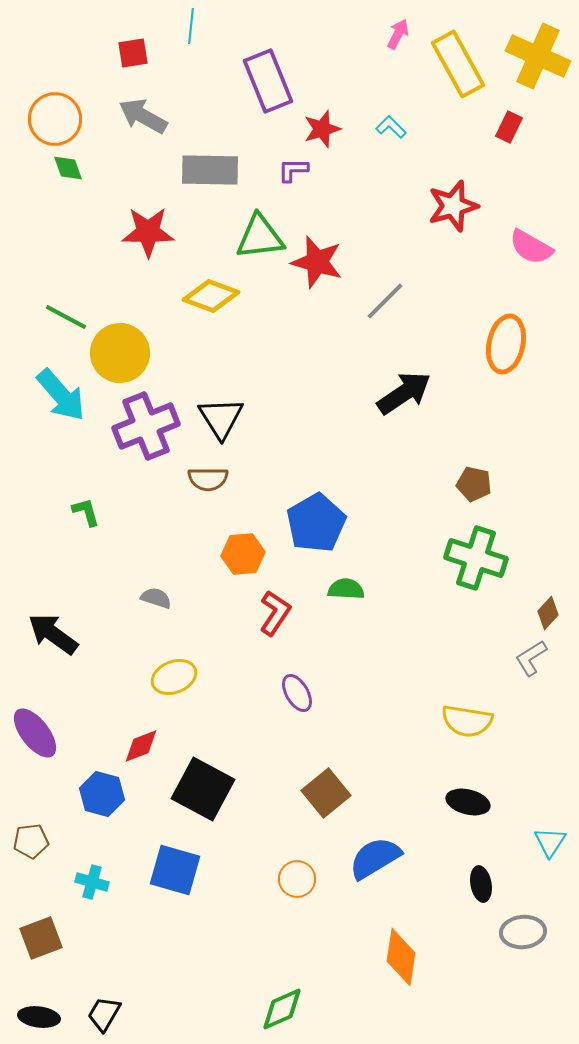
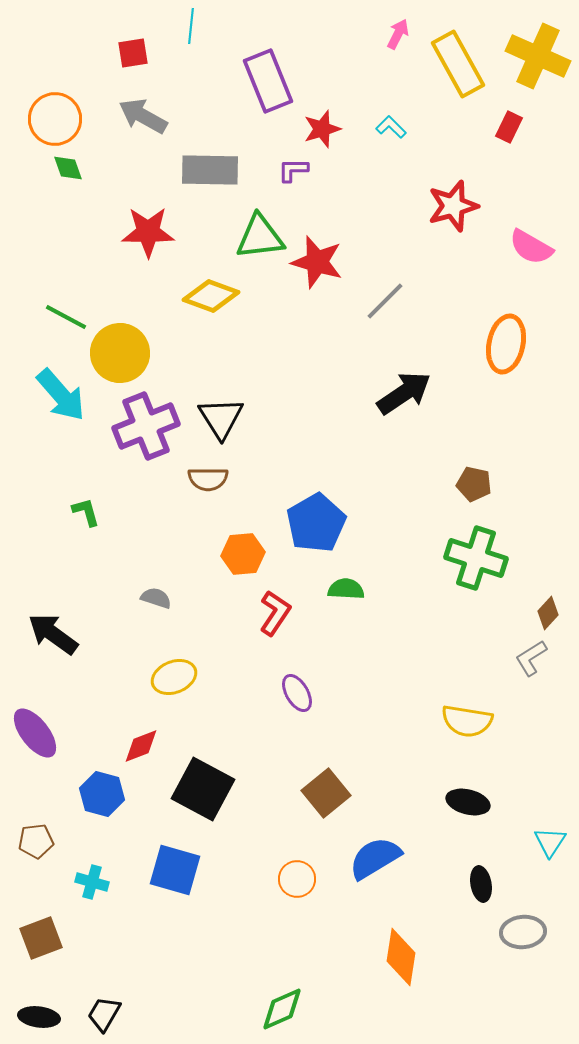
brown pentagon at (31, 841): moved 5 px right
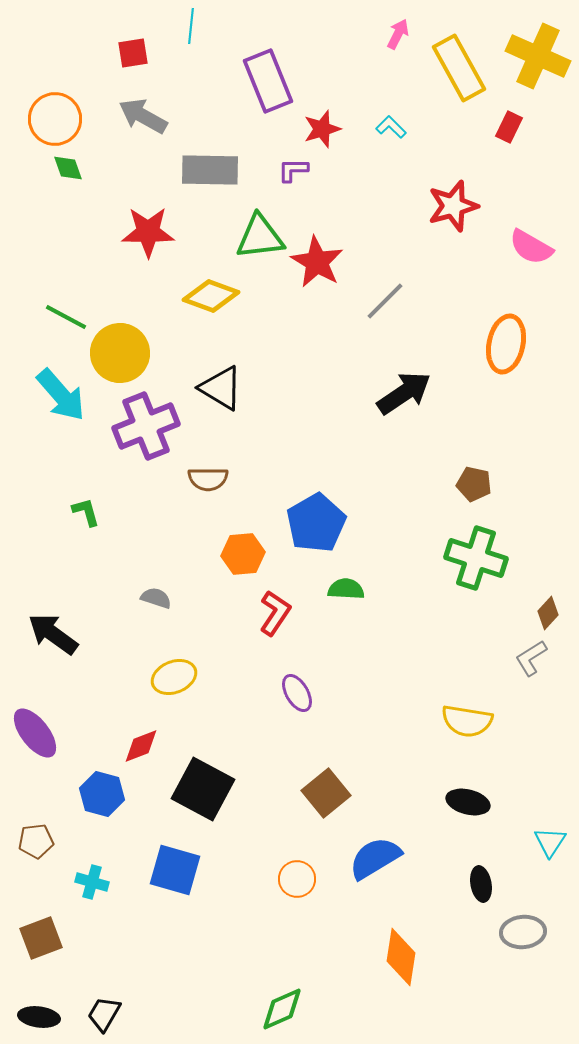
yellow rectangle at (458, 64): moved 1 px right, 4 px down
red star at (317, 262): rotated 14 degrees clockwise
black triangle at (221, 418): moved 30 px up; rotated 27 degrees counterclockwise
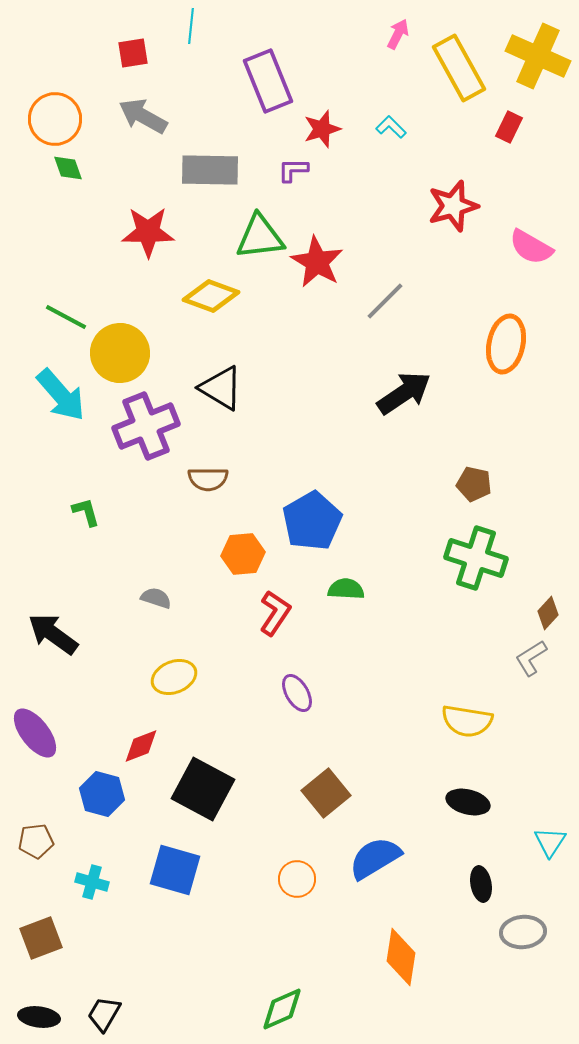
blue pentagon at (316, 523): moved 4 px left, 2 px up
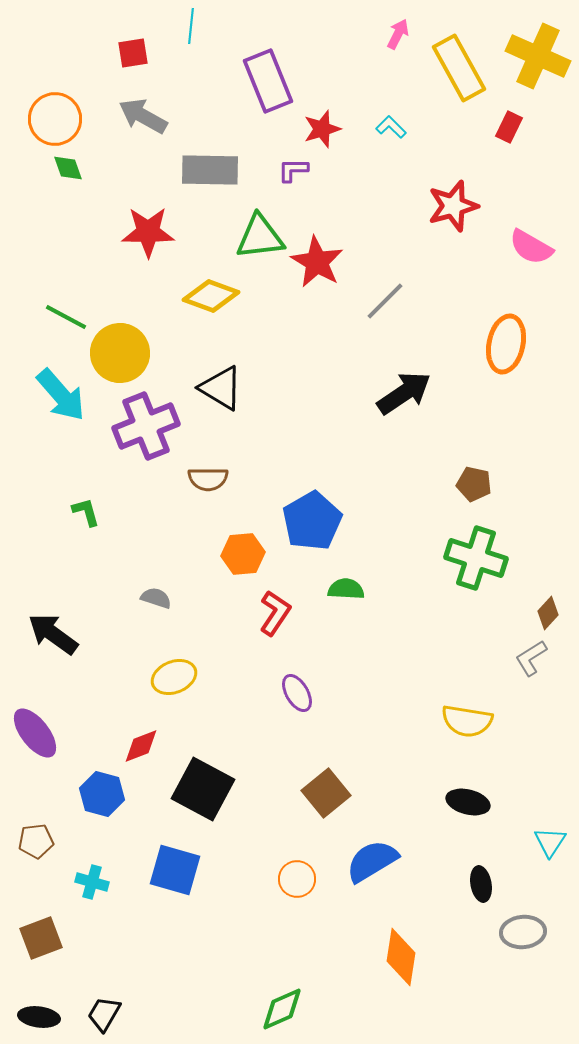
blue semicircle at (375, 858): moved 3 px left, 3 px down
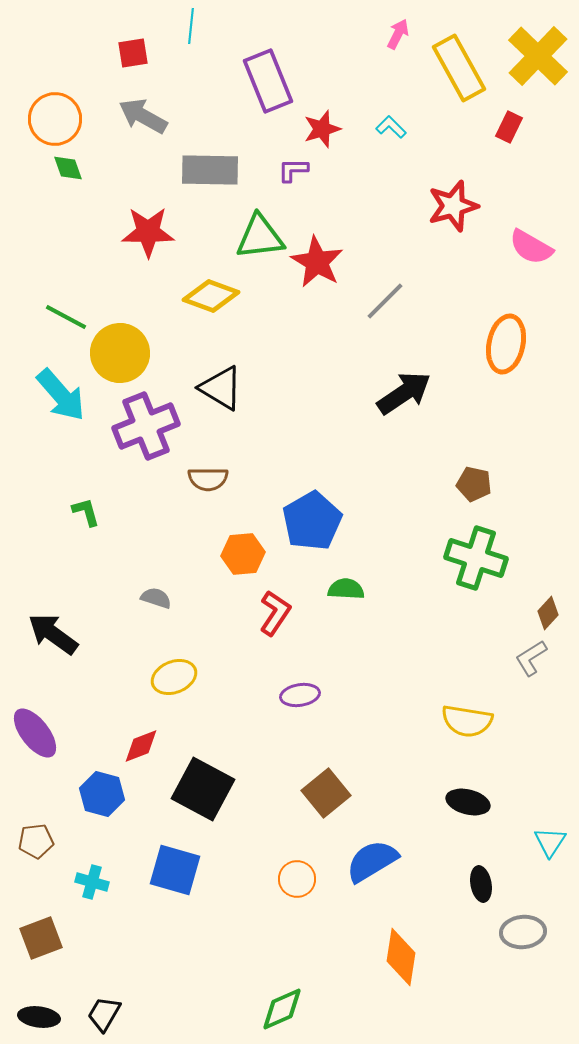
yellow cross at (538, 56): rotated 20 degrees clockwise
purple ellipse at (297, 693): moved 3 px right, 2 px down; rotated 69 degrees counterclockwise
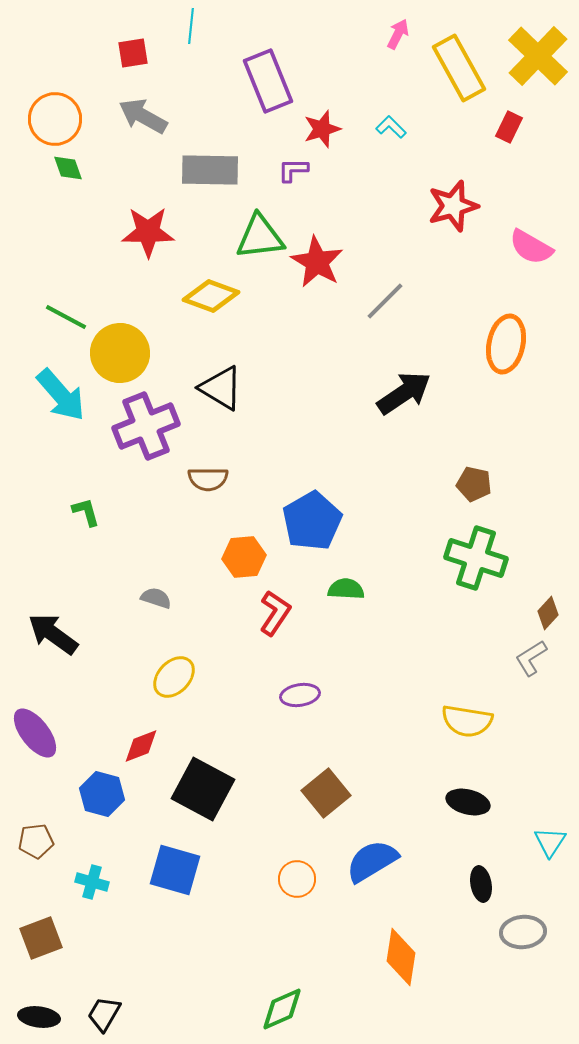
orange hexagon at (243, 554): moved 1 px right, 3 px down
yellow ellipse at (174, 677): rotated 24 degrees counterclockwise
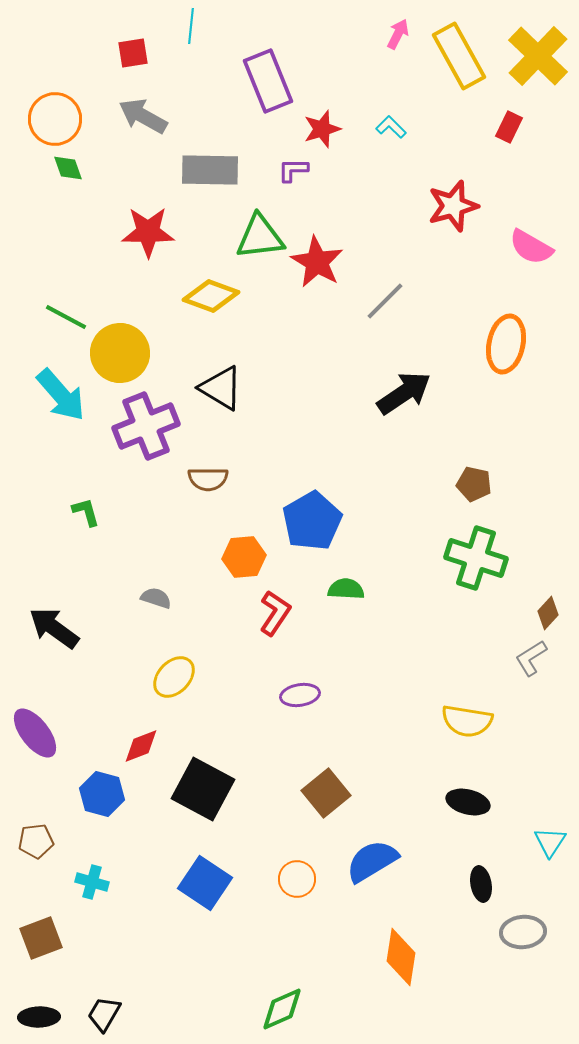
yellow rectangle at (459, 68): moved 12 px up
black arrow at (53, 634): moved 1 px right, 6 px up
blue square at (175, 870): moved 30 px right, 13 px down; rotated 18 degrees clockwise
black ellipse at (39, 1017): rotated 9 degrees counterclockwise
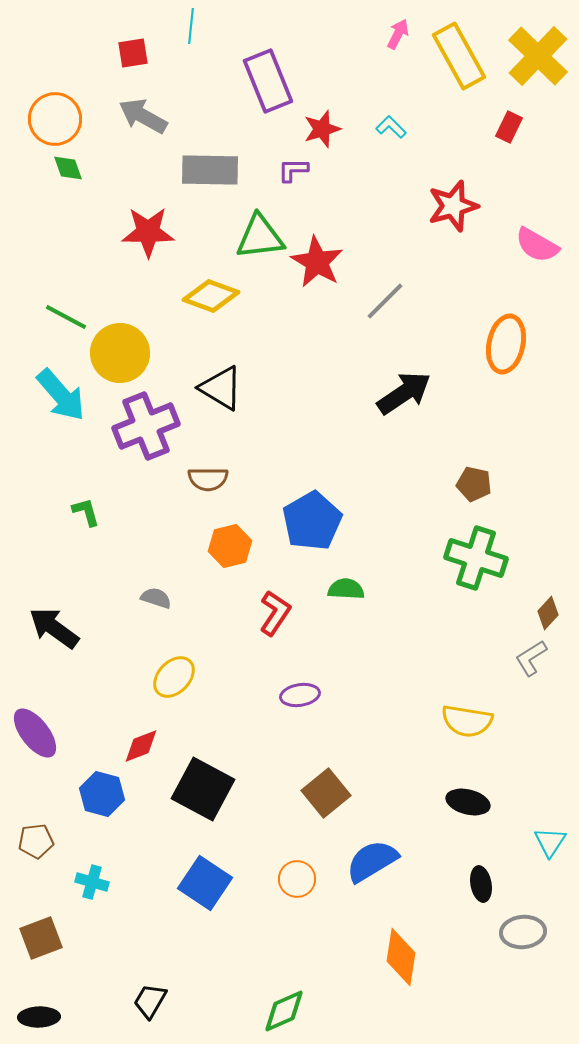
pink semicircle at (531, 247): moved 6 px right, 2 px up
orange hexagon at (244, 557): moved 14 px left, 11 px up; rotated 9 degrees counterclockwise
green diamond at (282, 1009): moved 2 px right, 2 px down
black trapezoid at (104, 1014): moved 46 px right, 13 px up
